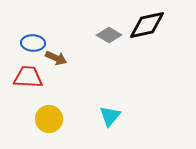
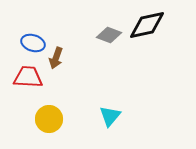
gray diamond: rotated 10 degrees counterclockwise
blue ellipse: rotated 15 degrees clockwise
brown arrow: rotated 85 degrees clockwise
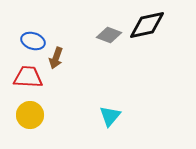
blue ellipse: moved 2 px up
yellow circle: moved 19 px left, 4 px up
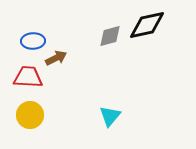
gray diamond: moved 1 px right, 1 px down; rotated 35 degrees counterclockwise
blue ellipse: rotated 20 degrees counterclockwise
brown arrow: rotated 135 degrees counterclockwise
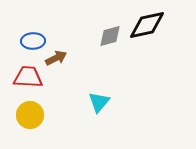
cyan triangle: moved 11 px left, 14 px up
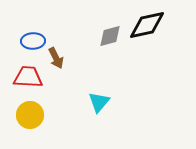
brown arrow: rotated 90 degrees clockwise
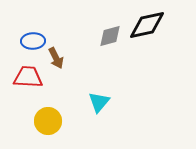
yellow circle: moved 18 px right, 6 px down
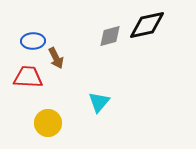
yellow circle: moved 2 px down
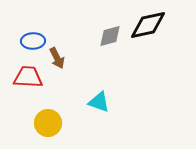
black diamond: moved 1 px right
brown arrow: moved 1 px right
cyan triangle: rotated 50 degrees counterclockwise
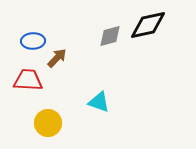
brown arrow: rotated 110 degrees counterclockwise
red trapezoid: moved 3 px down
